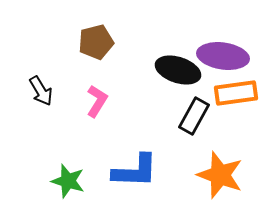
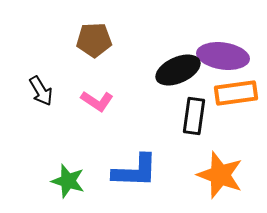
brown pentagon: moved 2 px left, 2 px up; rotated 12 degrees clockwise
black ellipse: rotated 42 degrees counterclockwise
pink L-shape: rotated 92 degrees clockwise
black rectangle: rotated 21 degrees counterclockwise
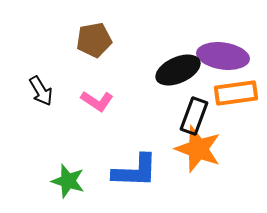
brown pentagon: rotated 8 degrees counterclockwise
black rectangle: rotated 12 degrees clockwise
orange star: moved 22 px left, 26 px up
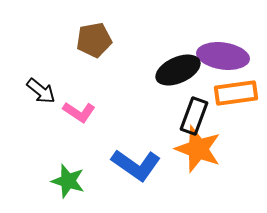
black arrow: rotated 20 degrees counterclockwise
pink L-shape: moved 18 px left, 11 px down
blue L-shape: moved 1 px right, 6 px up; rotated 33 degrees clockwise
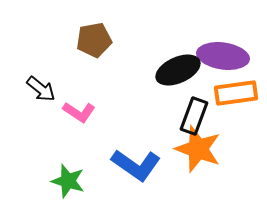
black arrow: moved 2 px up
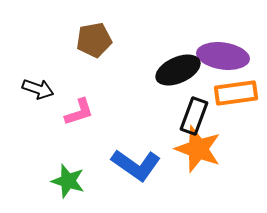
black arrow: moved 3 px left; rotated 20 degrees counterclockwise
pink L-shape: rotated 52 degrees counterclockwise
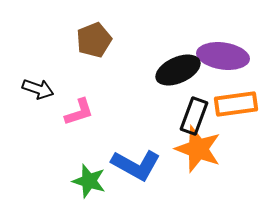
brown pentagon: rotated 12 degrees counterclockwise
orange rectangle: moved 11 px down
blue L-shape: rotated 6 degrees counterclockwise
green star: moved 21 px right
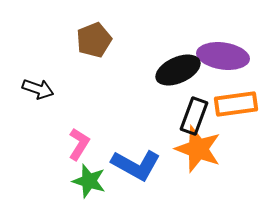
pink L-shape: moved 32 px down; rotated 40 degrees counterclockwise
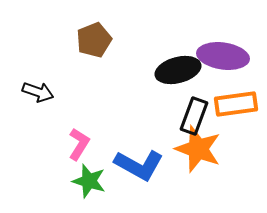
black ellipse: rotated 9 degrees clockwise
black arrow: moved 3 px down
blue L-shape: moved 3 px right
